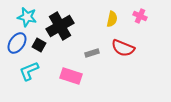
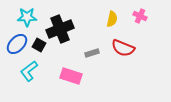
cyan star: rotated 12 degrees counterclockwise
black cross: moved 3 px down; rotated 8 degrees clockwise
blue ellipse: moved 1 px down; rotated 10 degrees clockwise
cyan L-shape: rotated 15 degrees counterclockwise
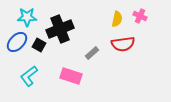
yellow semicircle: moved 5 px right
blue ellipse: moved 2 px up
red semicircle: moved 4 px up; rotated 30 degrees counterclockwise
gray rectangle: rotated 24 degrees counterclockwise
cyan L-shape: moved 5 px down
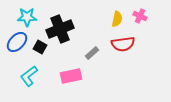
black square: moved 1 px right, 2 px down
pink rectangle: rotated 30 degrees counterclockwise
